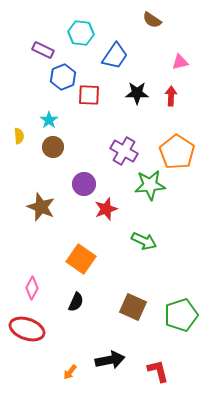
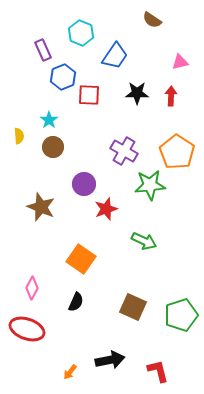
cyan hexagon: rotated 15 degrees clockwise
purple rectangle: rotated 40 degrees clockwise
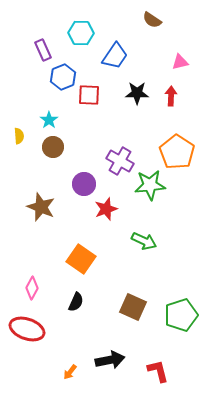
cyan hexagon: rotated 20 degrees counterclockwise
purple cross: moved 4 px left, 10 px down
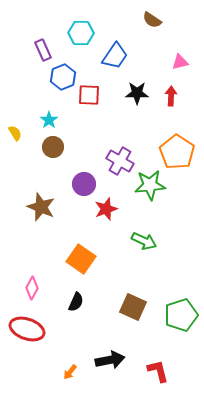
yellow semicircle: moved 4 px left, 3 px up; rotated 28 degrees counterclockwise
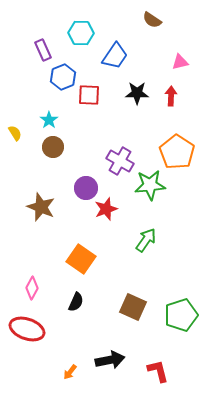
purple circle: moved 2 px right, 4 px down
green arrow: moved 2 px right, 1 px up; rotated 80 degrees counterclockwise
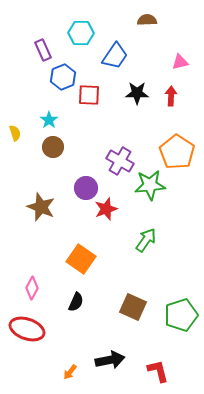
brown semicircle: moved 5 px left; rotated 144 degrees clockwise
yellow semicircle: rotated 14 degrees clockwise
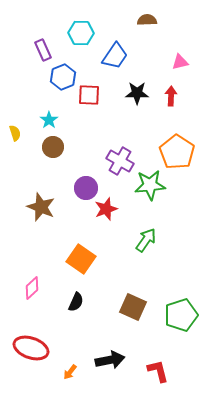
pink diamond: rotated 20 degrees clockwise
red ellipse: moved 4 px right, 19 px down
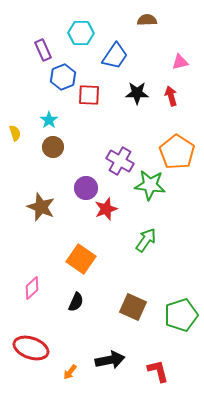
red arrow: rotated 18 degrees counterclockwise
green star: rotated 12 degrees clockwise
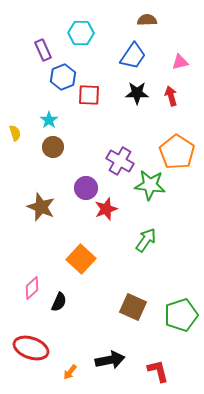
blue trapezoid: moved 18 px right
orange square: rotated 8 degrees clockwise
black semicircle: moved 17 px left
